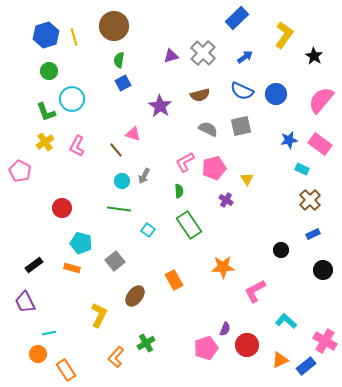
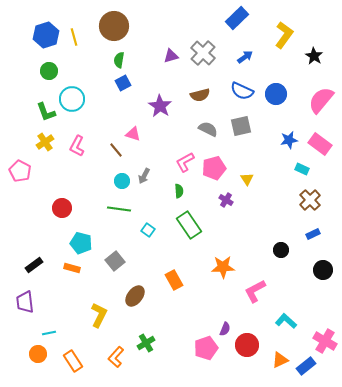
purple trapezoid at (25, 302): rotated 20 degrees clockwise
orange rectangle at (66, 370): moved 7 px right, 9 px up
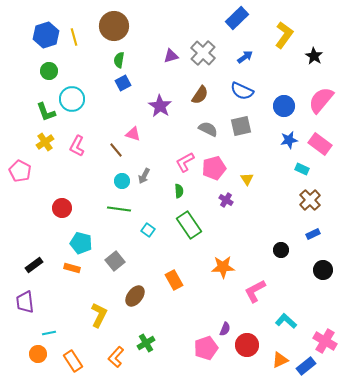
blue circle at (276, 94): moved 8 px right, 12 px down
brown semicircle at (200, 95): rotated 42 degrees counterclockwise
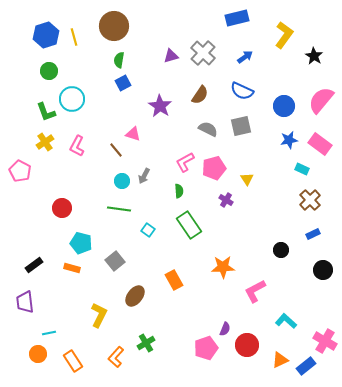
blue rectangle at (237, 18): rotated 30 degrees clockwise
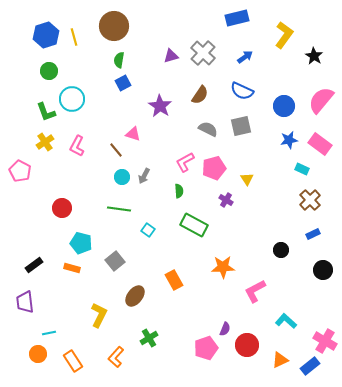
cyan circle at (122, 181): moved 4 px up
green rectangle at (189, 225): moved 5 px right; rotated 28 degrees counterclockwise
green cross at (146, 343): moved 3 px right, 5 px up
blue rectangle at (306, 366): moved 4 px right
